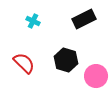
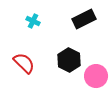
black hexagon: moved 3 px right; rotated 10 degrees clockwise
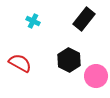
black rectangle: rotated 25 degrees counterclockwise
red semicircle: moved 4 px left; rotated 15 degrees counterclockwise
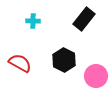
cyan cross: rotated 24 degrees counterclockwise
black hexagon: moved 5 px left
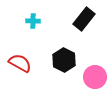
pink circle: moved 1 px left, 1 px down
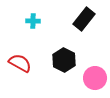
pink circle: moved 1 px down
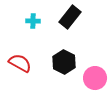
black rectangle: moved 14 px left, 2 px up
black hexagon: moved 2 px down
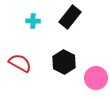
pink circle: moved 1 px right
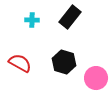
cyan cross: moved 1 px left, 1 px up
black hexagon: rotated 10 degrees counterclockwise
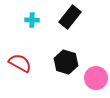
black hexagon: moved 2 px right
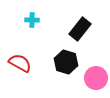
black rectangle: moved 10 px right, 12 px down
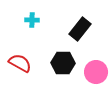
black hexagon: moved 3 px left, 1 px down; rotated 15 degrees counterclockwise
pink circle: moved 6 px up
